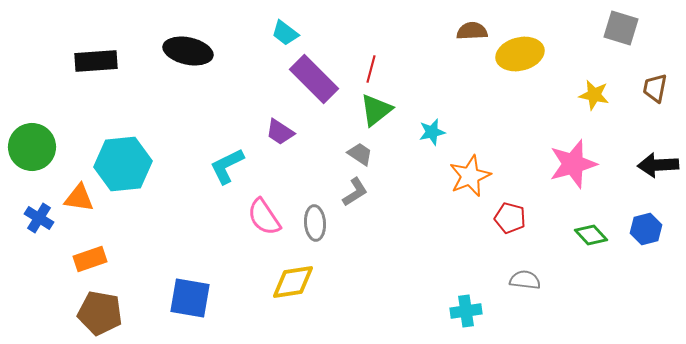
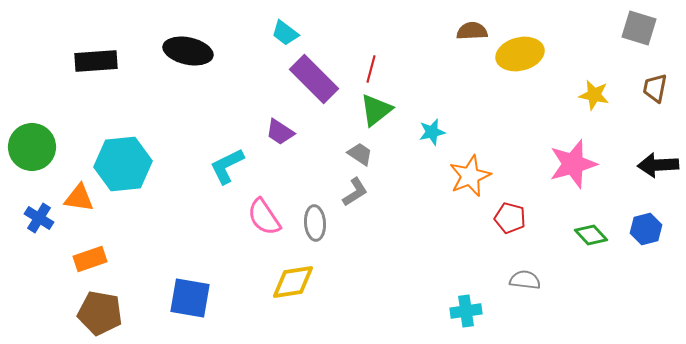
gray square: moved 18 px right
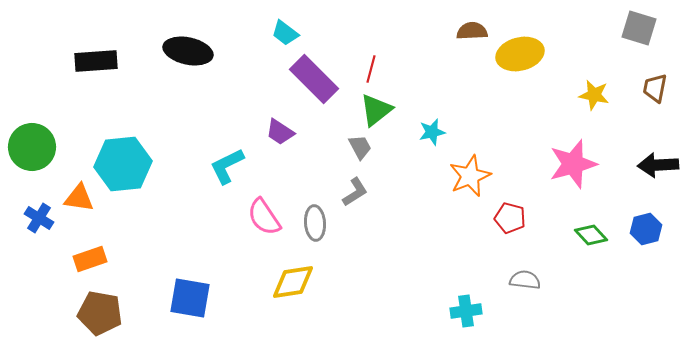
gray trapezoid: moved 7 px up; rotated 28 degrees clockwise
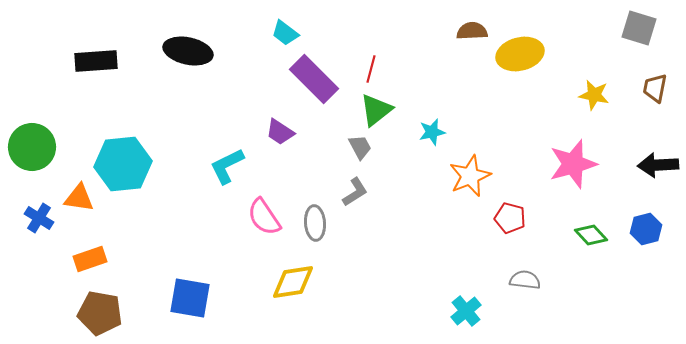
cyan cross: rotated 32 degrees counterclockwise
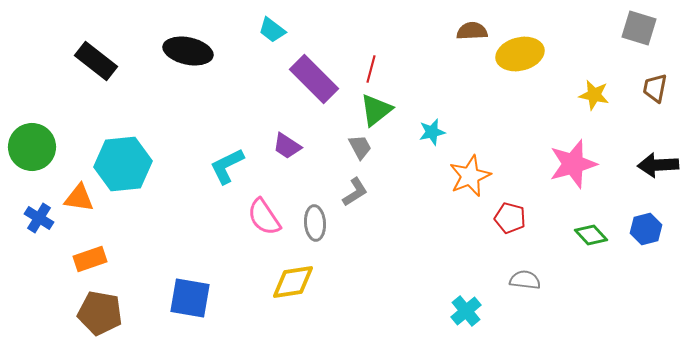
cyan trapezoid: moved 13 px left, 3 px up
black rectangle: rotated 42 degrees clockwise
purple trapezoid: moved 7 px right, 14 px down
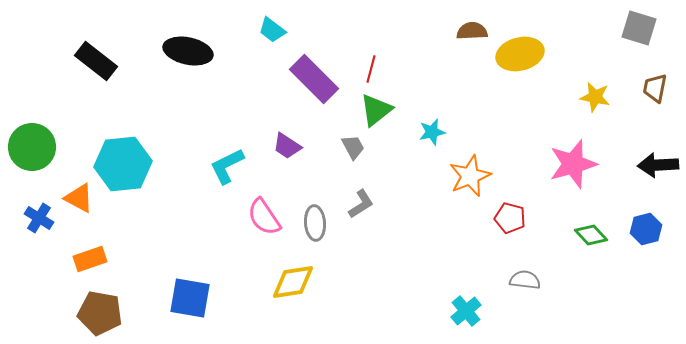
yellow star: moved 1 px right, 2 px down
gray trapezoid: moved 7 px left
gray L-shape: moved 6 px right, 12 px down
orange triangle: rotated 20 degrees clockwise
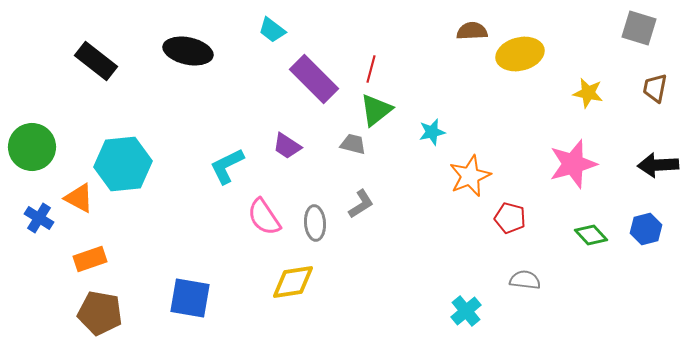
yellow star: moved 7 px left, 4 px up
gray trapezoid: moved 3 px up; rotated 48 degrees counterclockwise
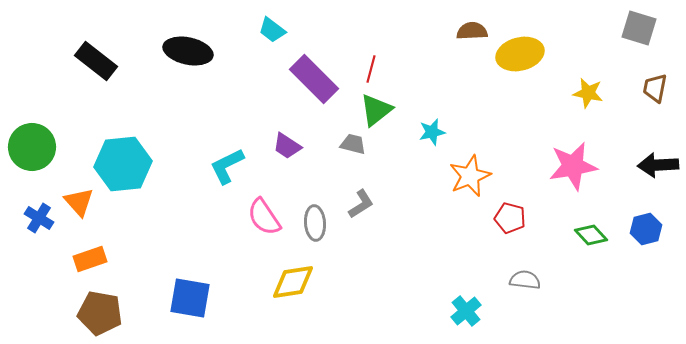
pink star: moved 2 px down; rotated 6 degrees clockwise
orange triangle: moved 4 px down; rotated 20 degrees clockwise
